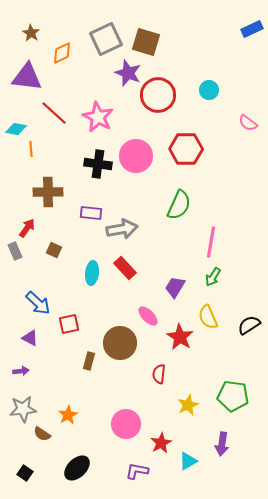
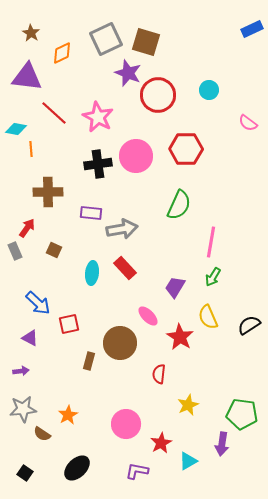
black cross at (98, 164): rotated 16 degrees counterclockwise
green pentagon at (233, 396): moved 9 px right, 18 px down
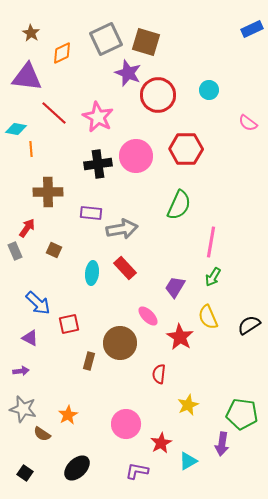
gray star at (23, 409): rotated 20 degrees clockwise
